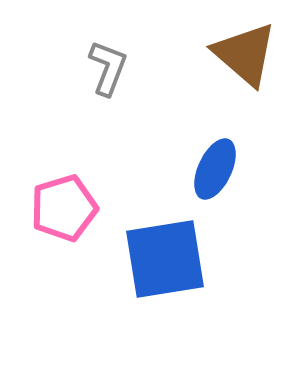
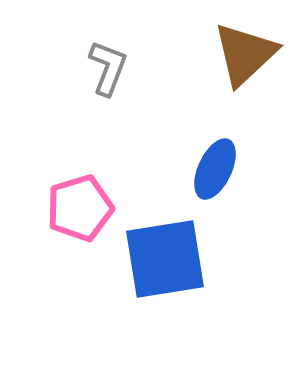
brown triangle: rotated 36 degrees clockwise
pink pentagon: moved 16 px right
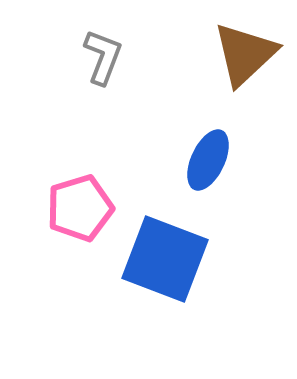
gray L-shape: moved 5 px left, 11 px up
blue ellipse: moved 7 px left, 9 px up
blue square: rotated 30 degrees clockwise
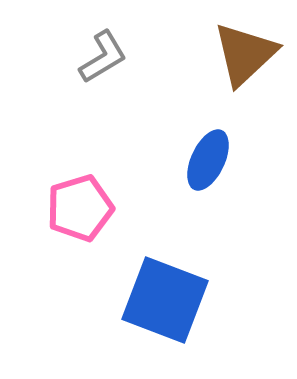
gray L-shape: rotated 38 degrees clockwise
blue square: moved 41 px down
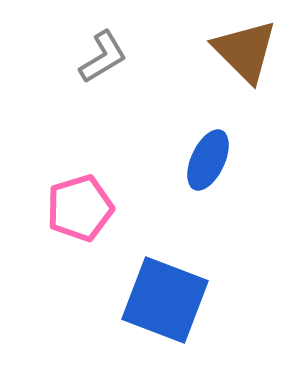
brown triangle: moved 3 px up; rotated 32 degrees counterclockwise
